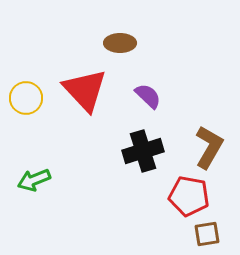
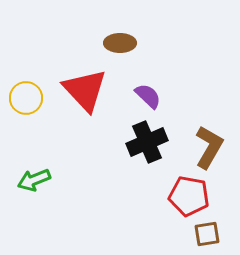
black cross: moved 4 px right, 9 px up; rotated 6 degrees counterclockwise
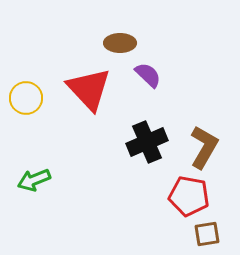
red triangle: moved 4 px right, 1 px up
purple semicircle: moved 21 px up
brown L-shape: moved 5 px left
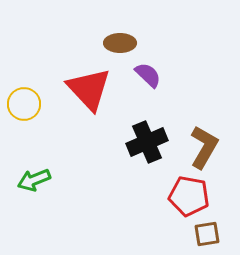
yellow circle: moved 2 px left, 6 px down
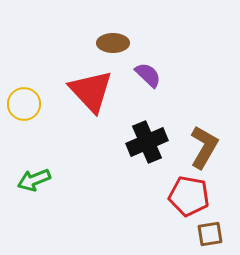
brown ellipse: moved 7 px left
red triangle: moved 2 px right, 2 px down
brown square: moved 3 px right
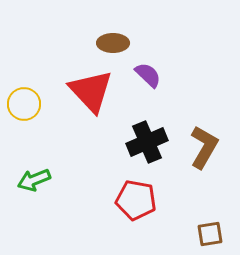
red pentagon: moved 53 px left, 4 px down
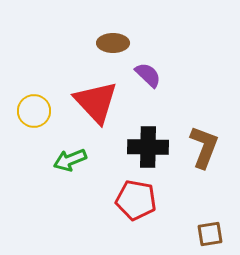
red triangle: moved 5 px right, 11 px down
yellow circle: moved 10 px right, 7 px down
black cross: moved 1 px right, 5 px down; rotated 24 degrees clockwise
brown L-shape: rotated 9 degrees counterclockwise
green arrow: moved 36 px right, 20 px up
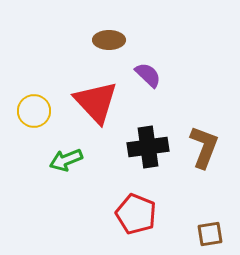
brown ellipse: moved 4 px left, 3 px up
black cross: rotated 9 degrees counterclockwise
green arrow: moved 4 px left
red pentagon: moved 14 px down; rotated 12 degrees clockwise
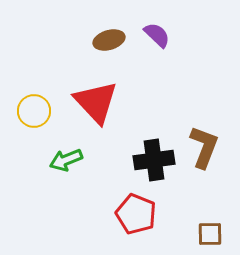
brown ellipse: rotated 16 degrees counterclockwise
purple semicircle: moved 9 px right, 40 px up
black cross: moved 6 px right, 13 px down
brown square: rotated 8 degrees clockwise
